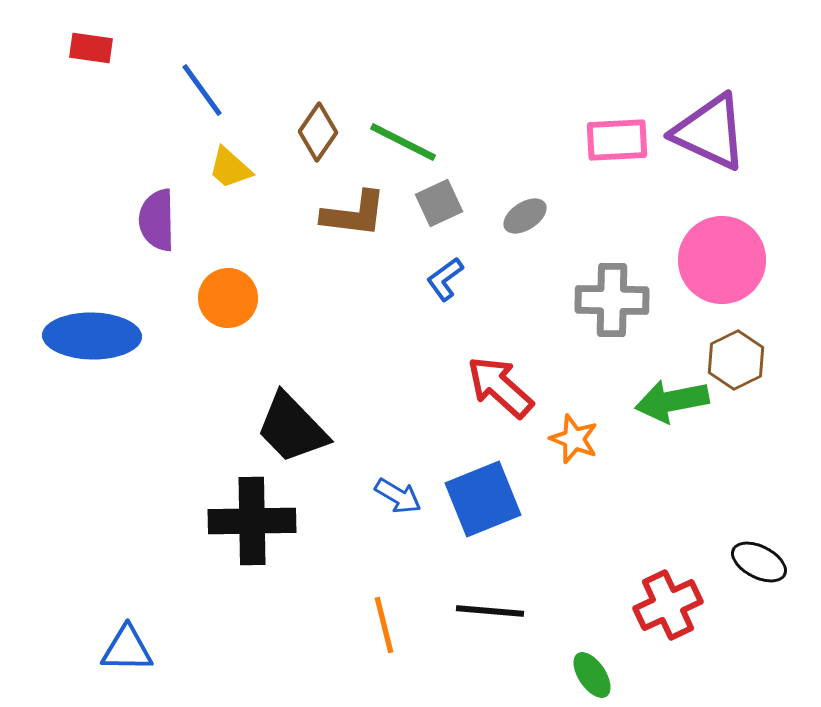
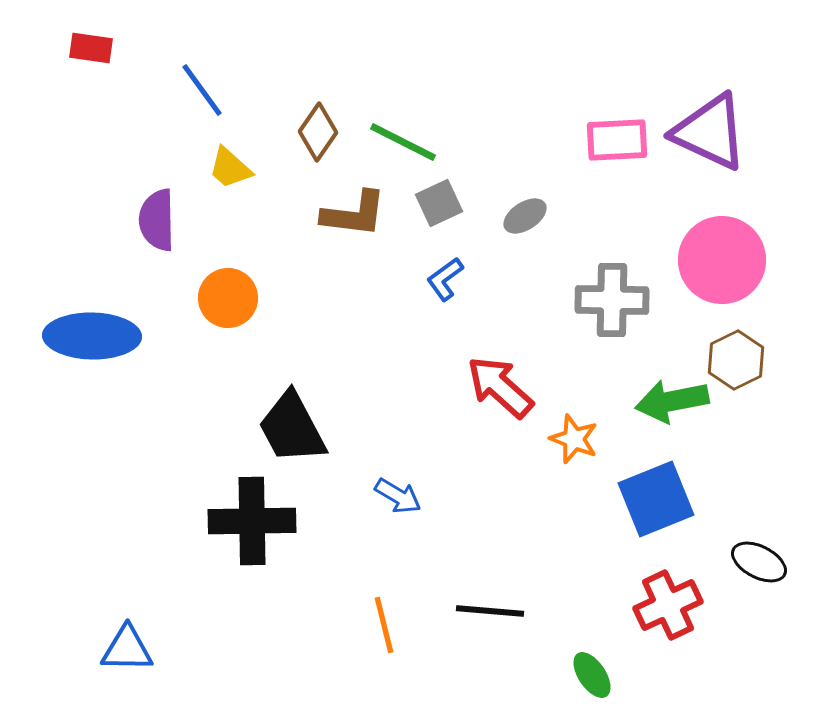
black trapezoid: rotated 16 degrees clockwise
blue square: moved 173 px right
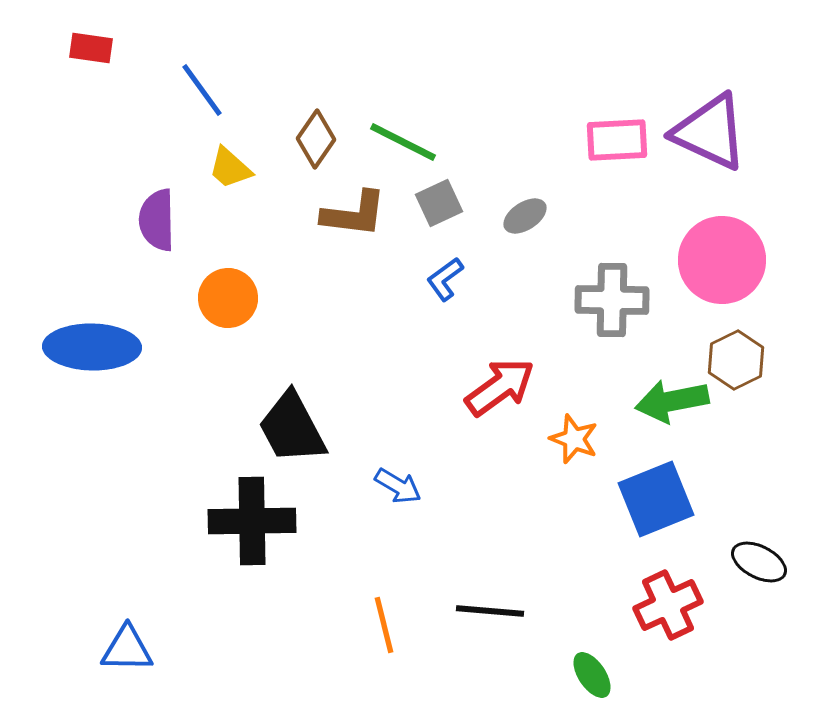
brown diamond: moved 2 px left, 7 px down
blue ellipse: moved 11 px down
red arrow: rotated 102 degrees clockwise
blue arrow: moved 10 px up
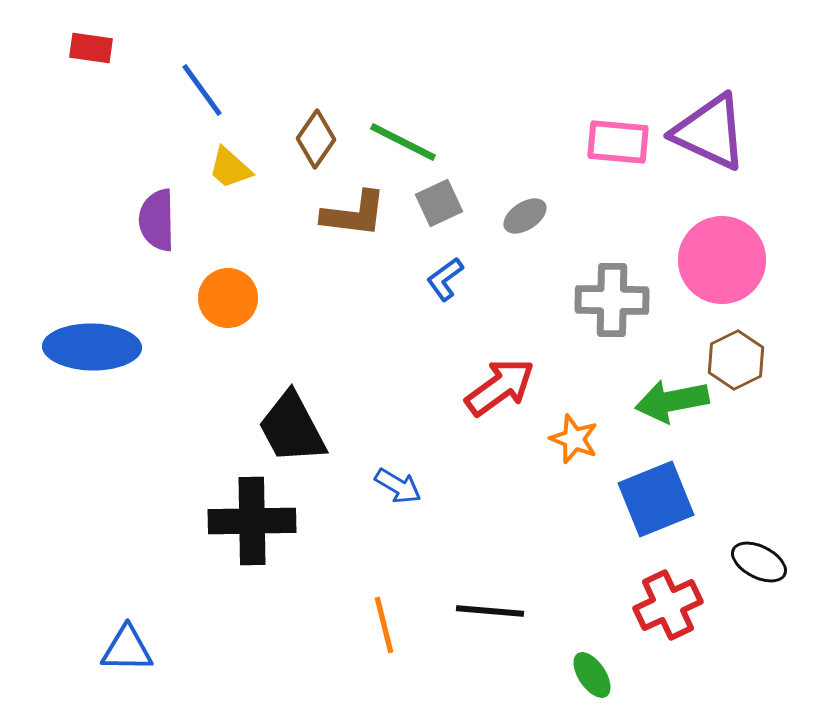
pink rectangle: moved 1 px right, 2 px down; rotated 8 degrees clockwise
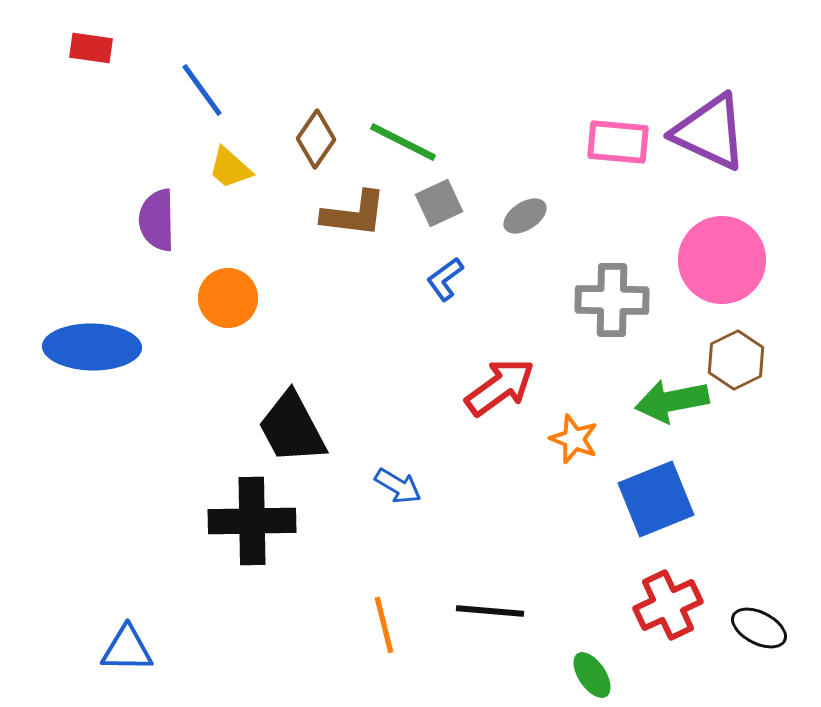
black ellipse: moved 66 px down
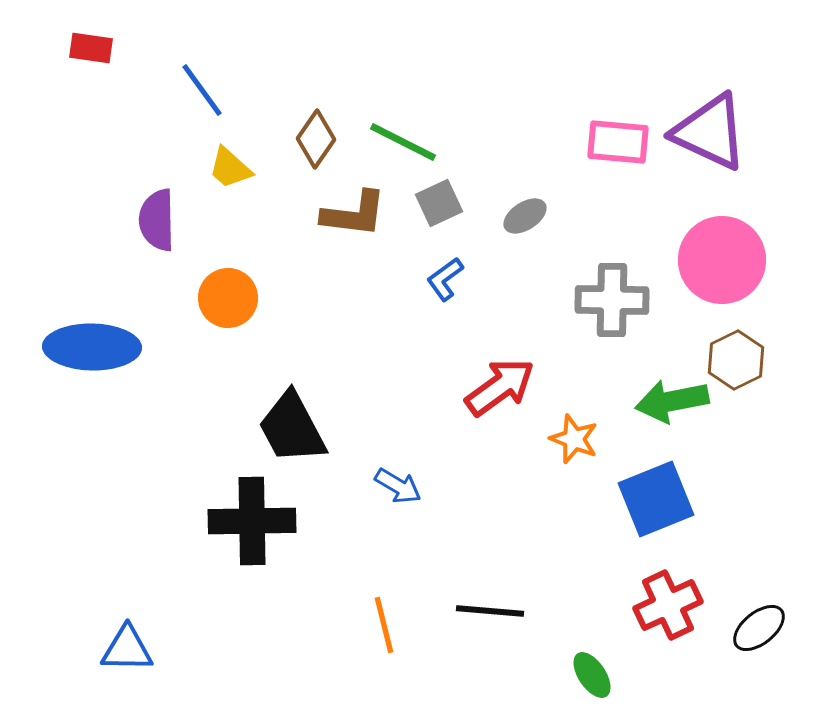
black ellipse: rotated 66 degrees counterclockwise
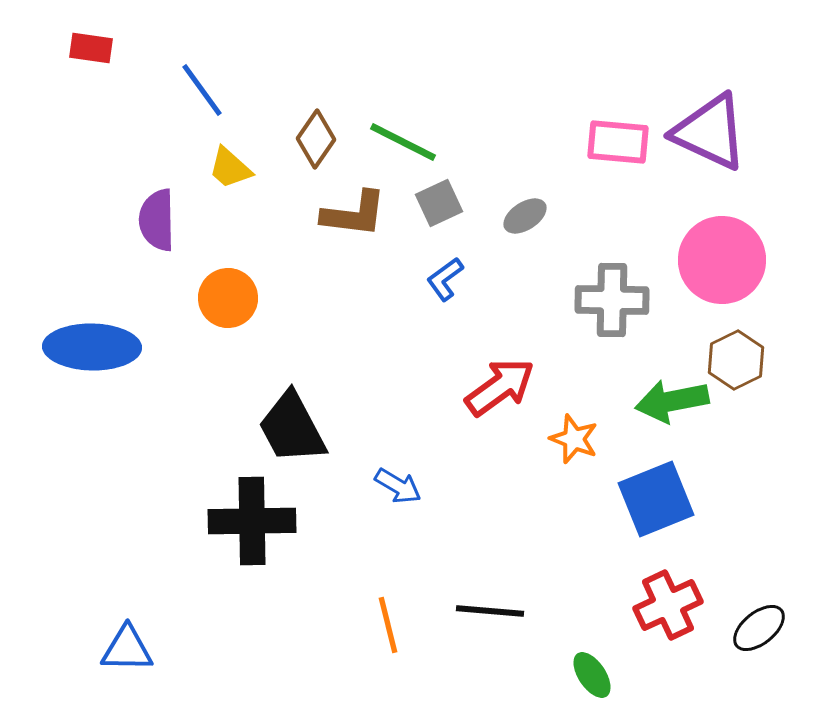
orange line: moved 4 px right
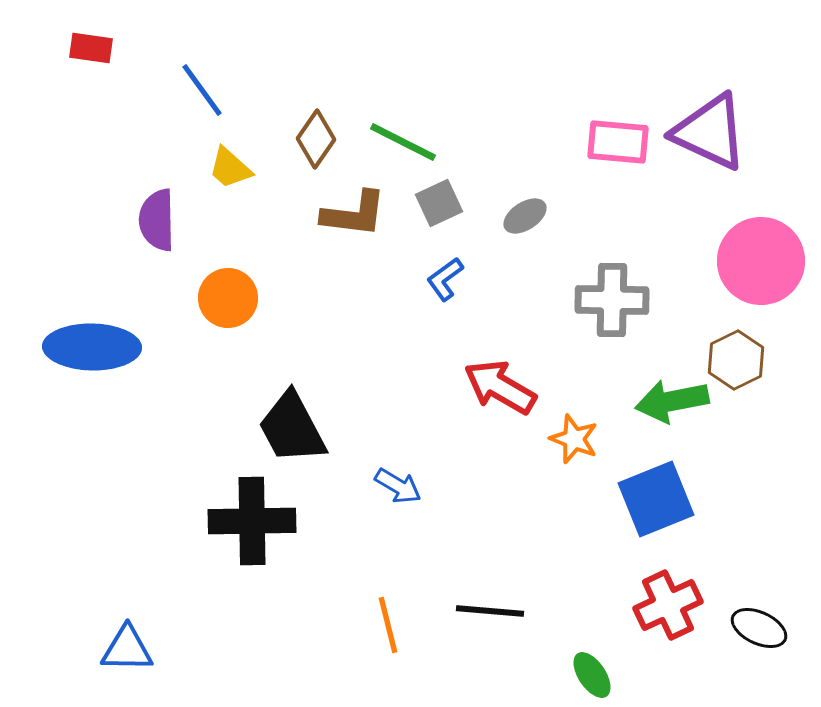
pink circle: moved 39 px right, 1 px down
red arrow: rotated 114 degrees counterclockwise
black ellipse: rotated 64 degrees clockwise
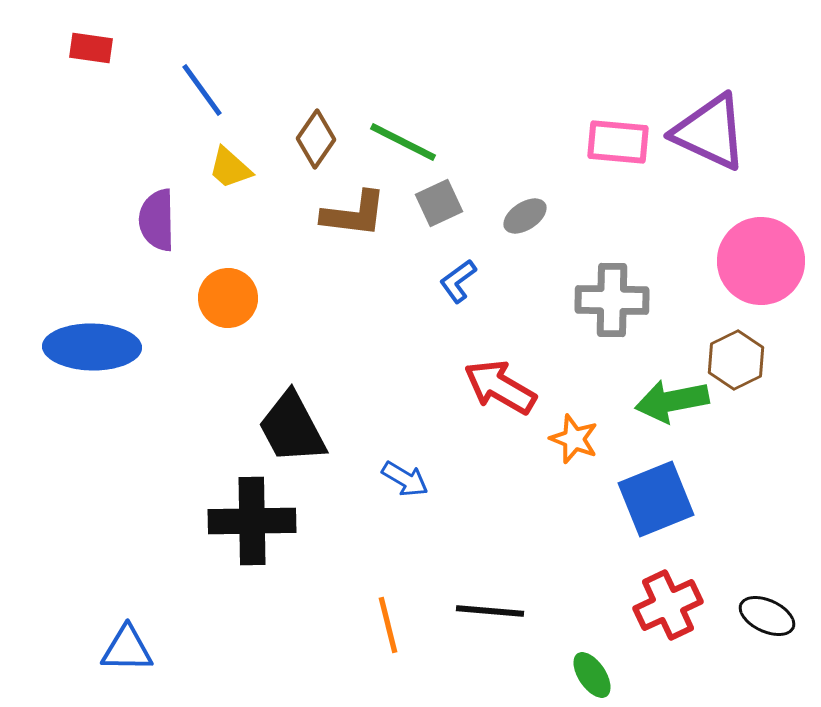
blue L-shape: moved 13 px right, 2 px down
blue arrow: moved 7 px right, 7 px up
black ellipse: moved 8 px right, 12 px up
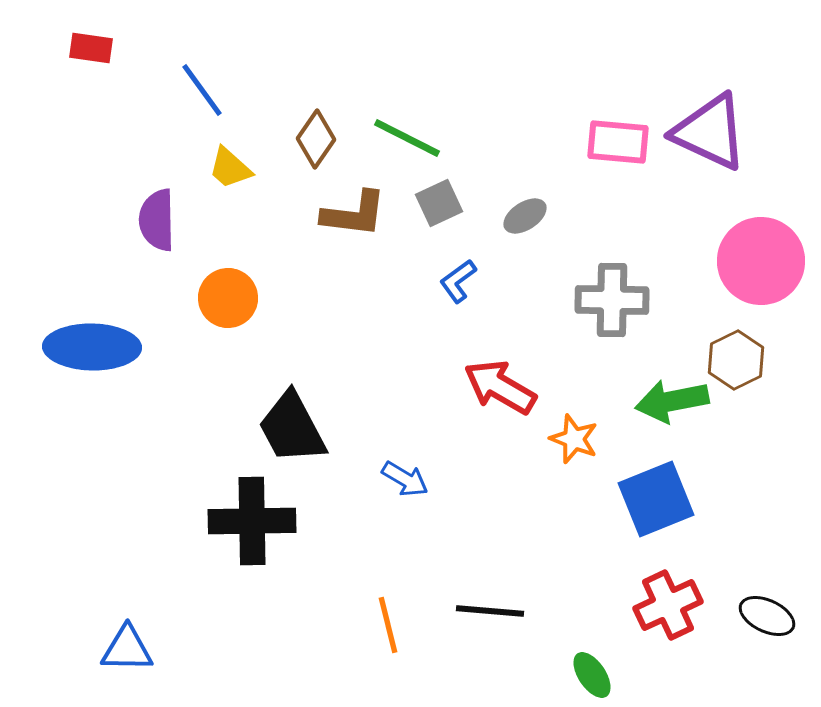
green line: moved 4 px right, 4 px up
